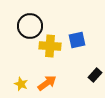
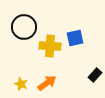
black circle: moved 6 px left, 1 px down
blue square: moved 2 px left, 2 px up
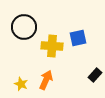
blue square: moved 3 px right
yellow cross: moved 2 px right
orange arrow: moved 1 px left, 3 px up; rotated 30 degrees counterclockwise
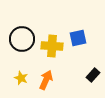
black circle: moved 2 px left, 12 px down
black rectangle: moved 2 px left
yellow star: moved 6 px up
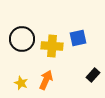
yellow star: moved 5 px down
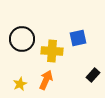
yellow cross: moved 5 px down
yellow star: moved 1 px left, 1 px down; rotated 24 degrees clockwise
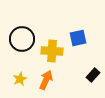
yellow star: moved 5 px up
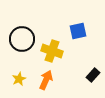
blue square: moved 7 px up
yellow cross: rotated 15 degrees clockwise
yellow star: moved 1 px left
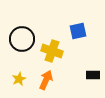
black rectangle: rotated 48 degrees clockwise
